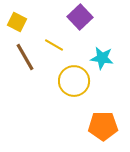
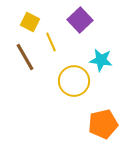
purple square: moved 3 px down
yellow square: moved 13 px right
yellow line: moved 3 px left, 3 px up; rotated 36 degrees clockwise
cyan star: moved 1 px left, 2 px down
orange pentagon: moved 2 px up; rotated 12 degrees counterclockwise
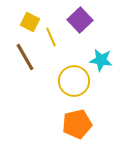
yellow line: moved 5 px up
orange pentagon: moved 26 px left
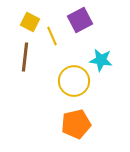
purple square: rotated 15 degrees clockwise
yellow line: moved 1 px right, 1 px up
brown line: rotated 36 degrees clockwise
orange pentagon: moved 1 px left
